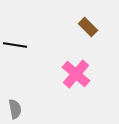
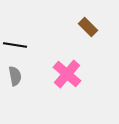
pink cross: moved 9 px left
gray semicircle: moved 33 px up
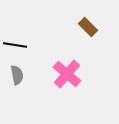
gray semicircle: moved 2 px right, 1 px up
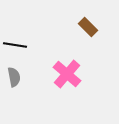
gray semicircle: moved 3 px left, 2 px down
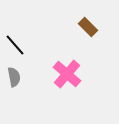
black line: rotated 40 degrees clockwise
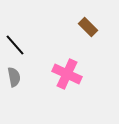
pink cross: rotated 16 degrees counterclockwise
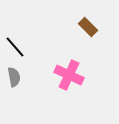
black line: moved 2 px down
pink cross: moved 2 px right, 1 px down
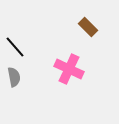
pink cross: moved 6 px up
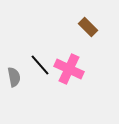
black line: moved 25 px right, 18 px down
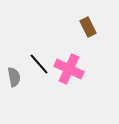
brown rectangle: rotated 18 degrees clockwise
black line: moved 1 px left, 1 px up
